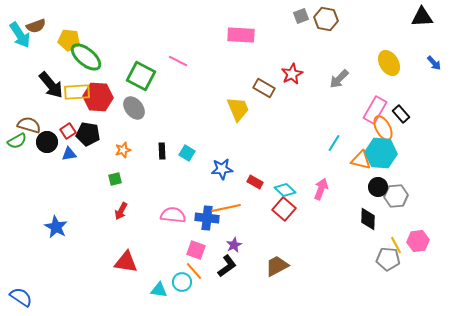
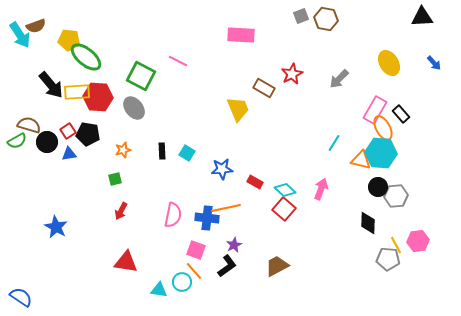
pink semicircle at (173, 215): rotated 95 degrees clockwise
black diamond at (368, 219): moved 4 px down
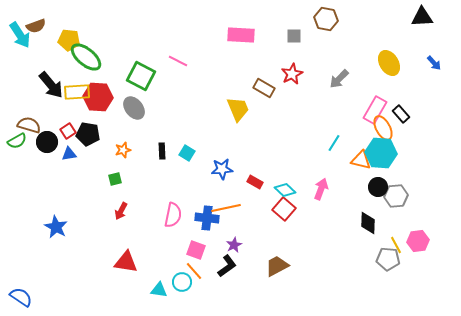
gray square at (301, 16): moved 7 px left, 20 px down; rotated 21 degrees clockwise
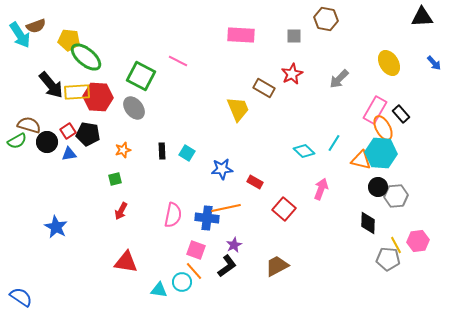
cyan diamond at (285, 190): moved 19 px right, 39 px up
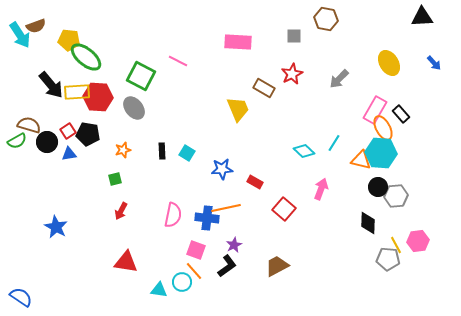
pink rectangle at (241, 35): moved 3 px left, 7 px down
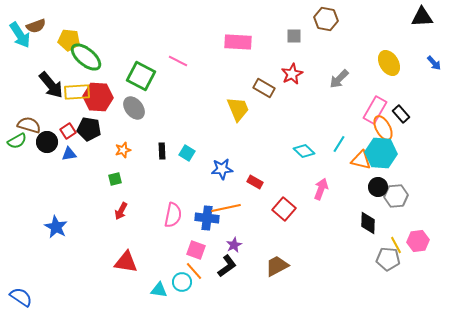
black pentagon at (88, 134): moved 1 px right, 5 px up
cyan line at (334, 143): moved 5 px right, 1 px down
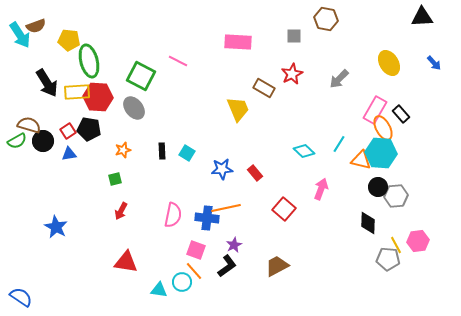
green ellipse at (86, 57): moved 3 px right, 4 px down; rotated 36 degrees clockwise
black arrow at (51, 85): moved 4 px left, 2 px up; rotated 8 degrees clockwise
black circle at (47, 142): moved 4 px left, 1 px up
red rectangle at (255, 182): moved 9 px up; rotated 21 degrees clockwise
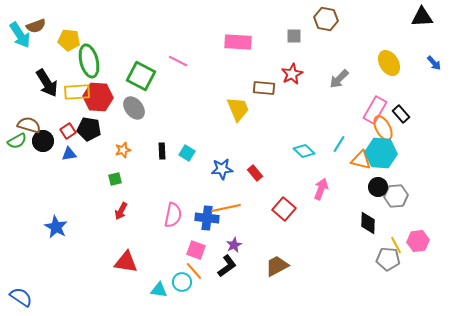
brown rectangle at (264, 88): rotated 25 degrees counterclockwise
